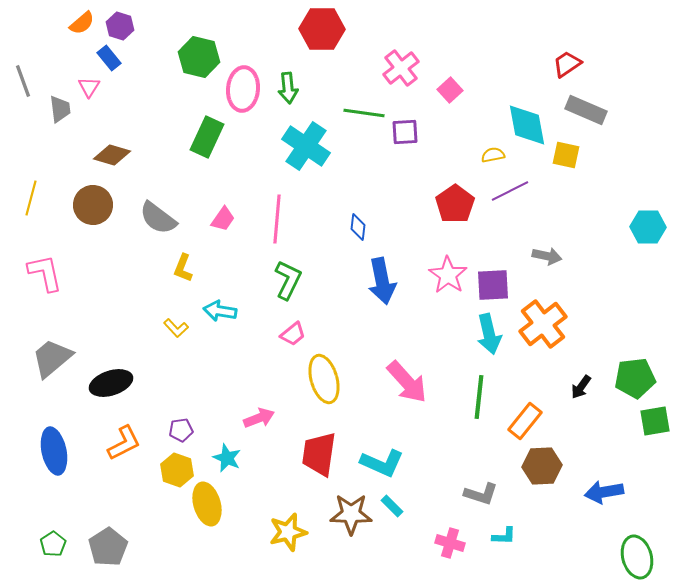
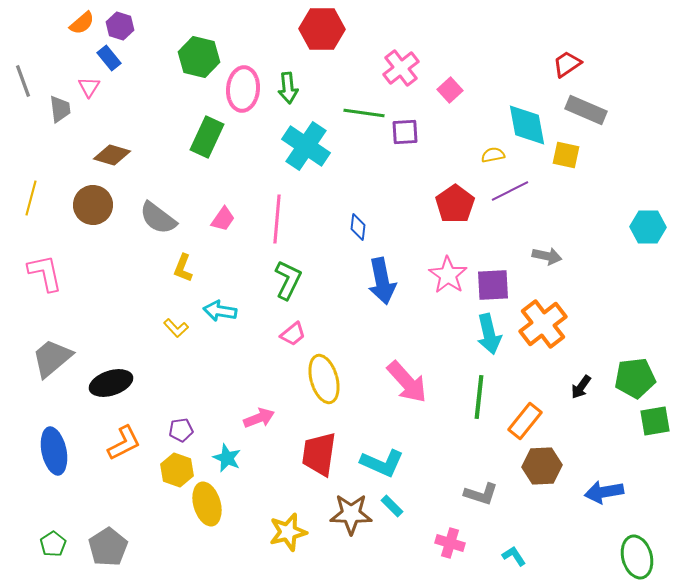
cyan L-shape at (504, 536): moved 10 px right, 20 px down; rotated 125 degrees counterclockwise
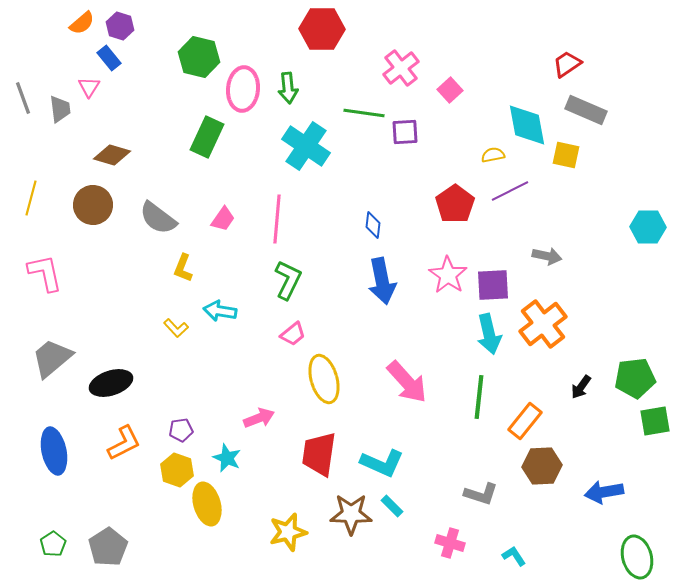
gray line at (23, 81): moved 17 px down
blue diamond at (358, 227): moved 15 px right, 2 px up
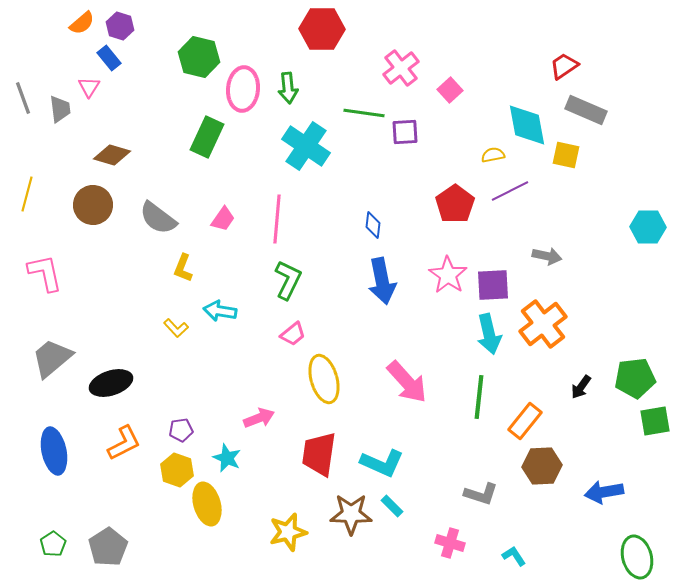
red trapezoid at (567, 64): moved 3 px left, 2 px down
yellow line at (31, 198): moved 4 px left, 4 px up
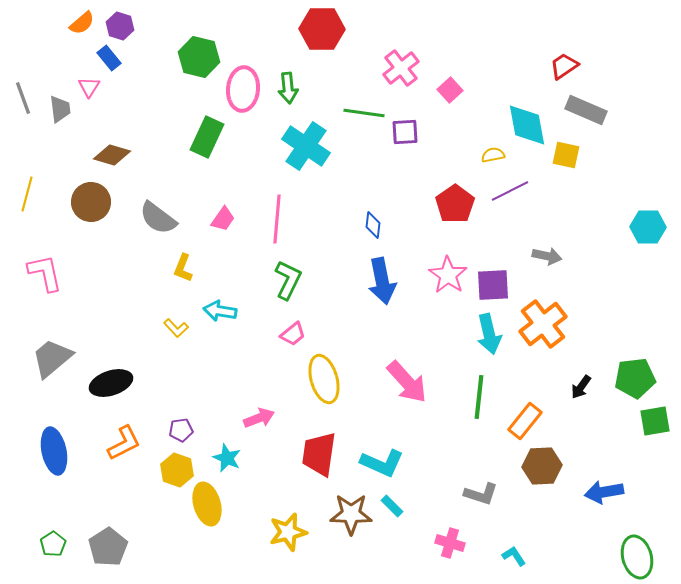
brown circle at (93, 205): moved 2 px left, 3 px up
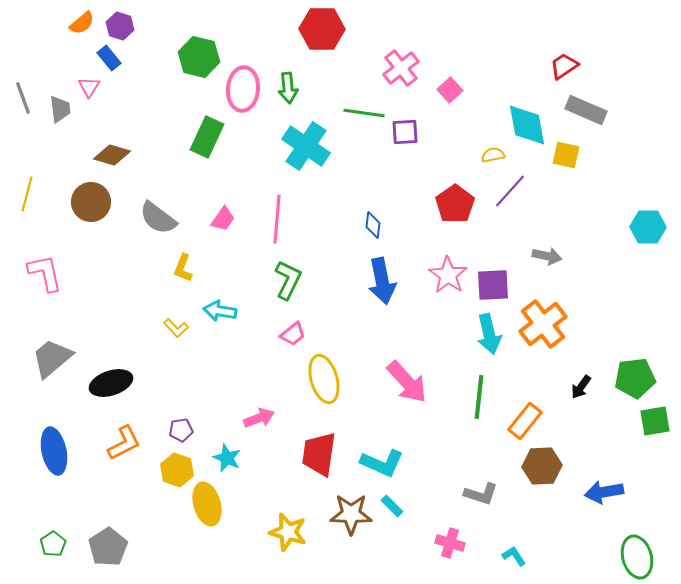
purple line at (510, 191): rotated 21 degrees counterclockwise
yellow star at (288, 532): rotated 30 degrees clockwise
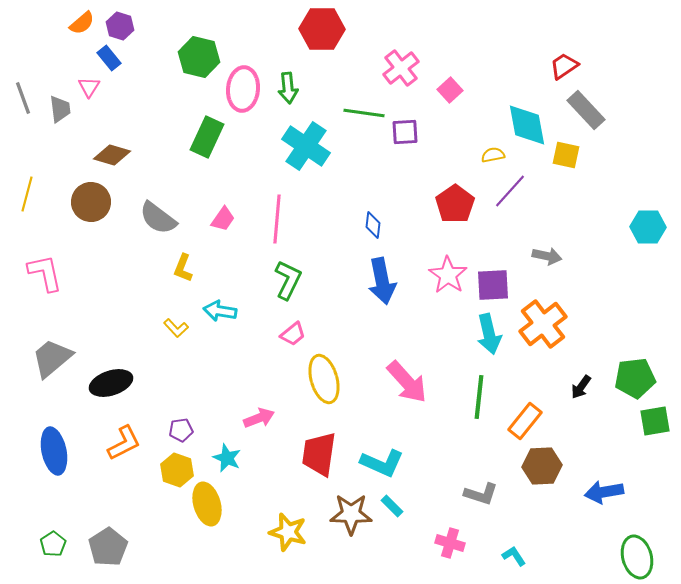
gray rectangle at (586, 110): rotated 24 degrees clockwise
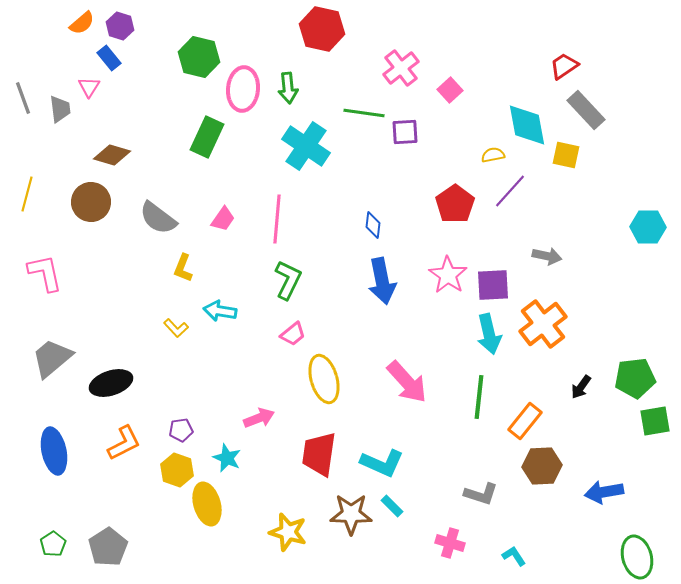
red hexagon at (322, 29): rotated 12 degrees clockwise
